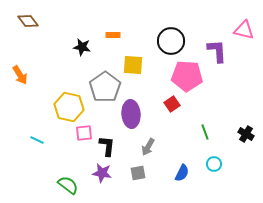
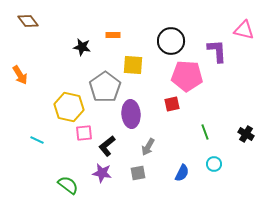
red square: rotated 21 degrees clockwise
black L-shape: rotated 135 degrees counterclockwise
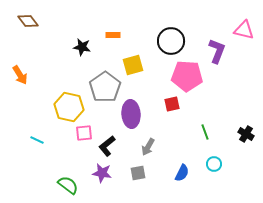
purple L-shape: rotated 25 degrees clockwise
yellow square: rotated 20 degrees counterclockwise
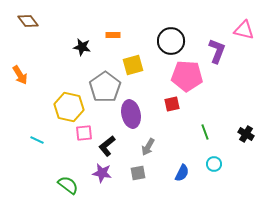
purple ellipse: rotated 8 degrees counterclockwise
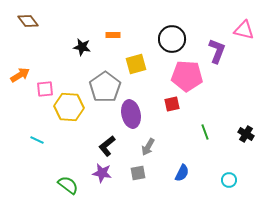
black circle: moved 1 px right, 2 px up
yellow square: moved 3 px right, 1 px up
orange arrow: rotated 90 degrees counterclockwise
yellow hexagon: rotated 8 degrees counterclockwise
pink square: moved 39 px left, 44 px up
cyan circle: moved 15 px right, 16 px down
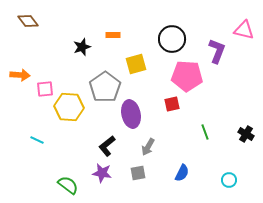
black star: rotated 30 degrees counterclockwise
orange arrow: rotated 36 degrees clockwise
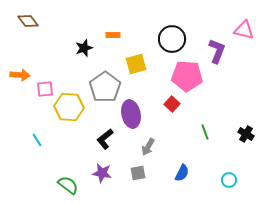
black star: moved 2 px right, 1 px down
red square: rotated 35 degrees counterclockwise
cyan line: rotated 32 degrees clockwise
black L-shape: moved 2 px left, 7 px up
